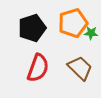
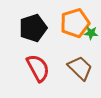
orange pentagon: moved 2 px right
black pentagon: moved 1 px right
red semicircle: rotated 48 degrees counterclockwise
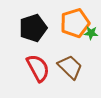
brown trapezoid: moved 10 px left, 1 px up
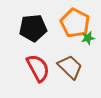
orange pentagon: rotated 28 degrees counterclockwise
black pentagon: rotated 12 degrees clockwise
green star: moved 3 px left, 5 px down; rotated 16 degrees counterclockwise
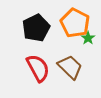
black pentagon: moved 3 px right; rotated 20 degrees counterclockwise
green star: rotated 24 degrees counterclockwise
